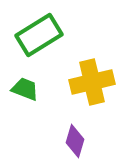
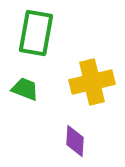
green rectangle: moved 3 px left, 2 px up; rotated 48 degrees counterclockwise
purple diamond: rotated 12 degrees counterclockwise
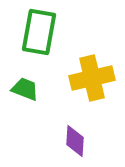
green rectangle: moved 3 px right, 1 px up
yellow cross: moved 4 px up
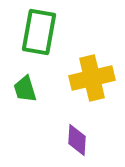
green trapezoid: rotated 128 degrees counterclockwise
purple diamond: moved 2 px right, 1 px up
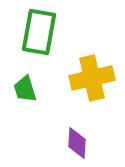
purple diamond: moved 3 px down
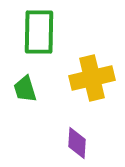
green rectangle: rotated 9 degrees counterclockwise
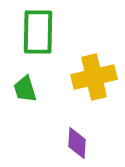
green rectangle: moved 1 px left
yellow cross: moved 2 px right, 1 px up
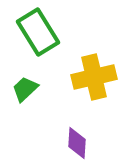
green rectangle: rotated 33 degrees counterclockwise
green trapezoid: rotated 64 degrees clockwise
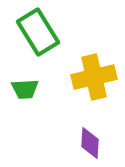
green trapezoid: rotated 140 degrees counterclockwise
purple diamond: moved 13 px right
